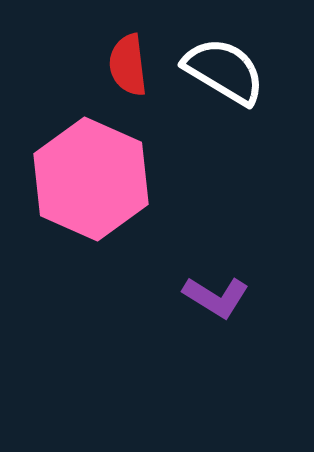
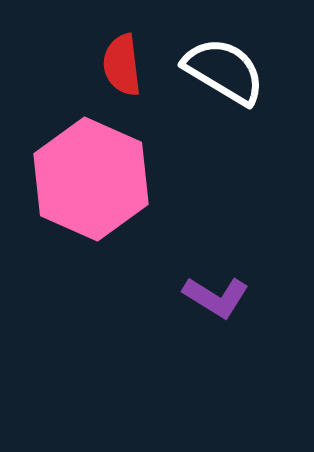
red semicircle: moved 6 px left
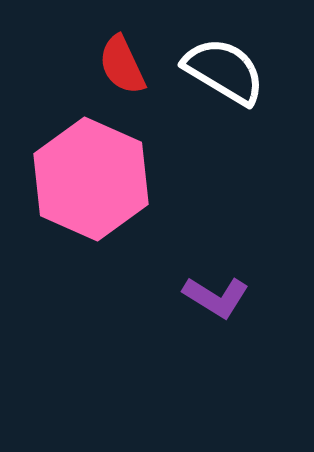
red semicircle: rotated 18 degrees counterclockwise
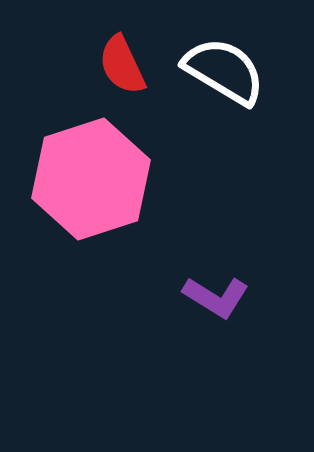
pink hexagon: rotated 18 degrees clockwise
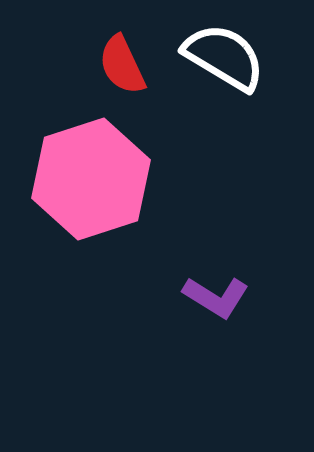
white semicircle: moved 14 px up
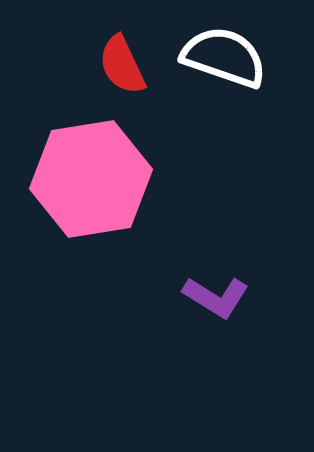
white semicircle: rotated 12 degrees counterclockwise
pink hexagon: rotated 9 degrees clockwise
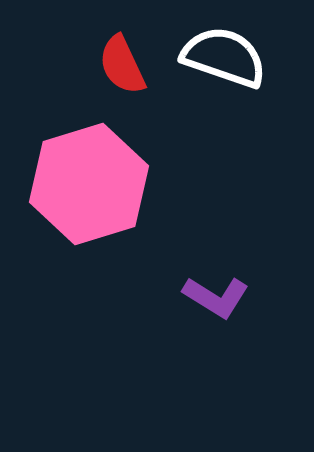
pink hexagon: moved 2 px left, 5 px down; rotated 8 degrees counterclockwise
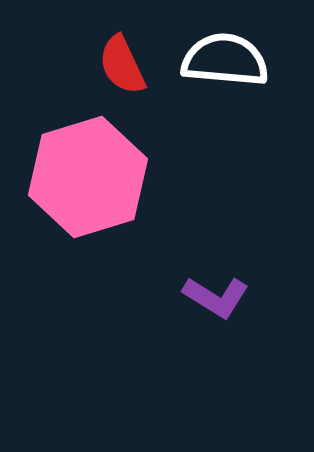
white semicircle: moved 1 px right, 3 px down; rotated 14 degrees counterclockwise
pink hexagon: moved 1 px left, 7 px up
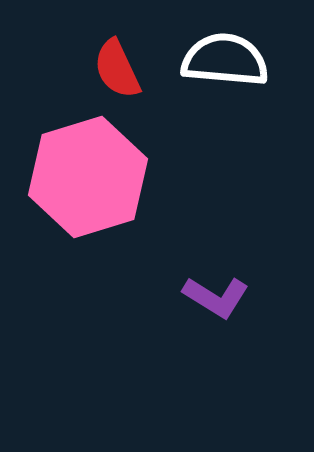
red semicircle: moved 5 px left, 4 px down
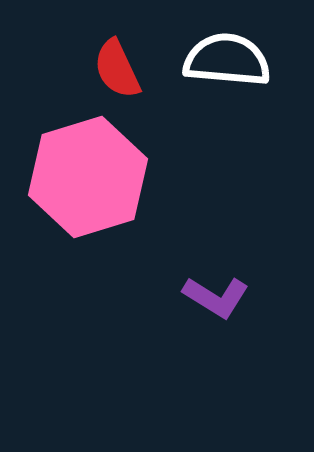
white semicircle: moved 2 px right
